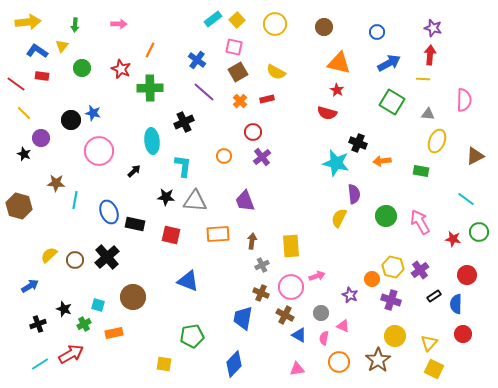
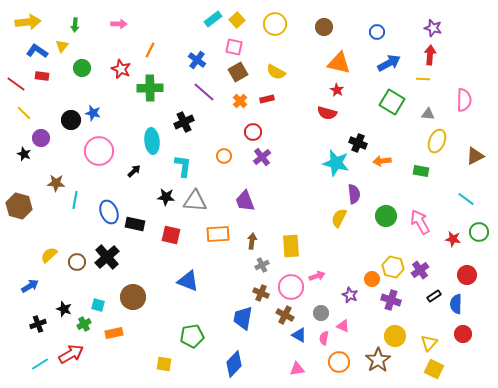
brown circle at (75, 260): moved 2 px right, 2 px down
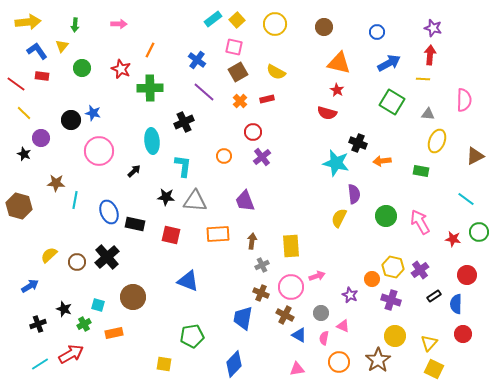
blue L-shape at (37, 51): rotated 20 degrees clockwise
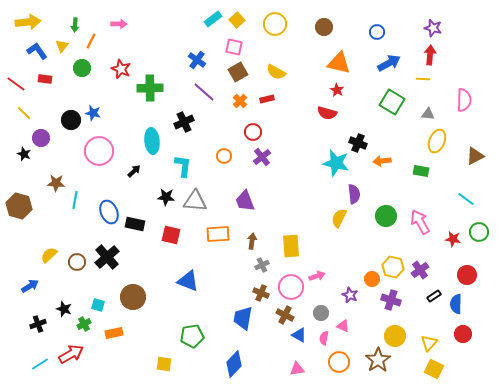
orange line at (150, 50): moved 59 px left, 9 px up
red rectangle at (42, 76): moved 3 px right, 3 px down
